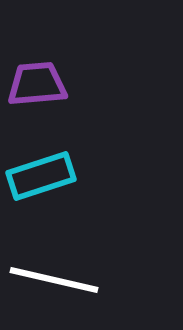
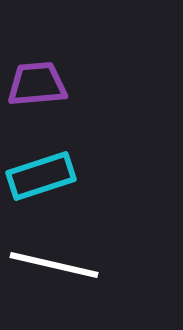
white line: moved 15 px up
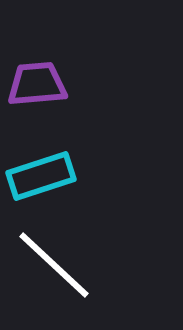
white line: rotated 30 degrees clockwise
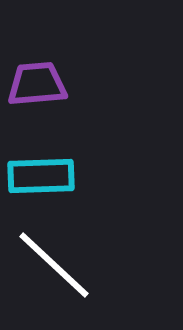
cyan rectangle: rotated 16 degrees clockwise
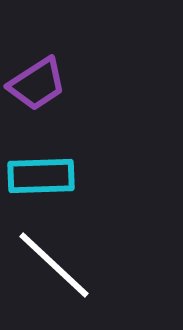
purple trapezoid: rotated 152 degrees clockwise
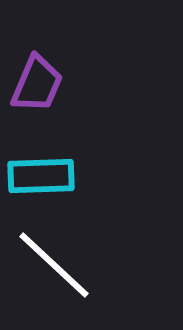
purple trapezoid: rotated 34 degrees counterclockwise
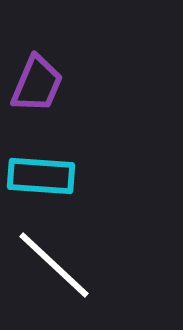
cyan rectangle: rotated 6 degrees clockwise
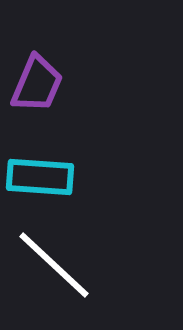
cyan rectangle: moved 1 px left, 1 px down
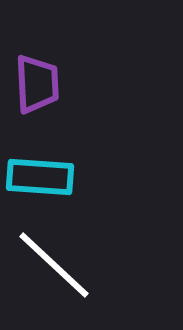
purple trapezoid: rotated 26 degrees counterclockwise
